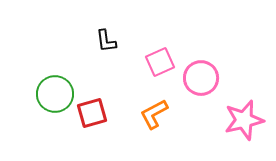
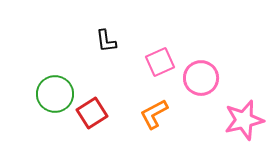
red square: rotated 16 degrees counterclockwise
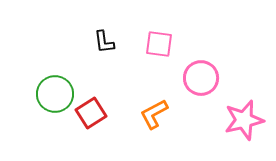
black L-shape: moved 2 px left, 1 px down
pink square: moved 1 px left, 18 px up; rotated 32 degrees clockwise
red square: moved 1 px left
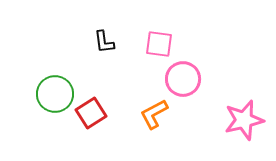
pink circle: moved 18 px left, 1 px down
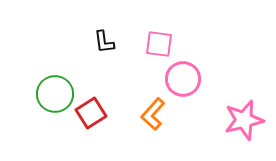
orange L-shape: moved 1 px left; rotated 20 degrees counterclockwise
